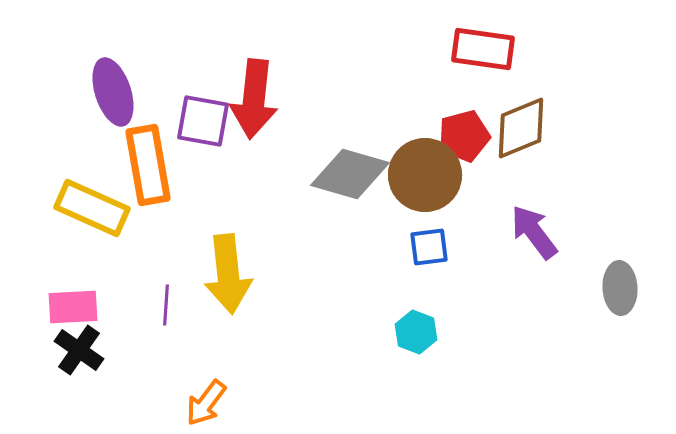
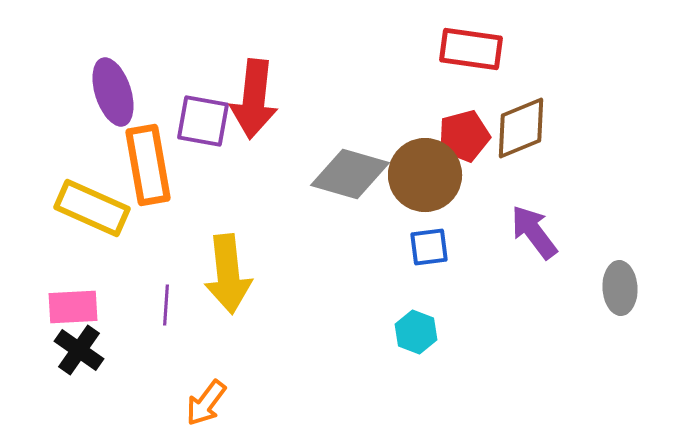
red rectangle: moved 12 px left
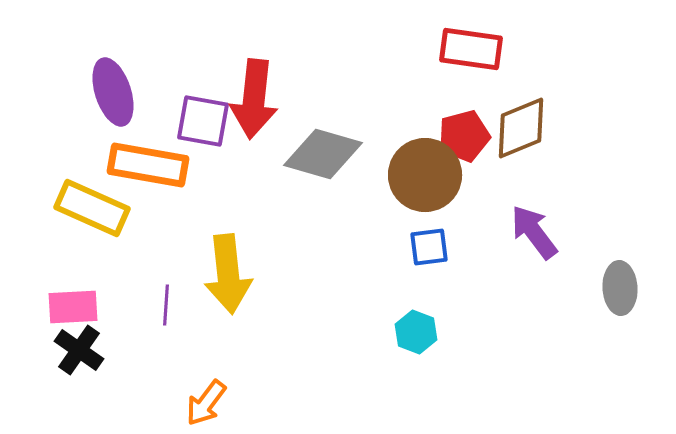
orange rectangle: rotated 70 degrees counterclockwise
gray diamond: moved 27 px left, 20 px up
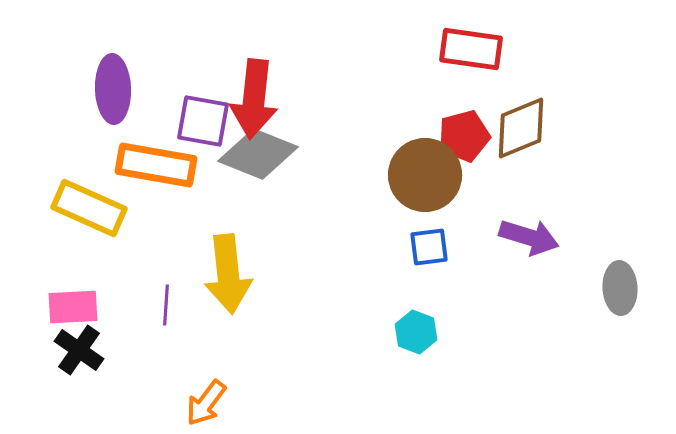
purple ellipse: moved 3 px up; rotated 16 degrees clockwise
gray diamond: moved 65 px left; rotated 6 degrees clockwise
orange rectangle: moved 8 px right
yellow rectangle: moved 3 px left
purple arrow: moved 5 px left, 5 px down; rotated 144 degrees clockwise
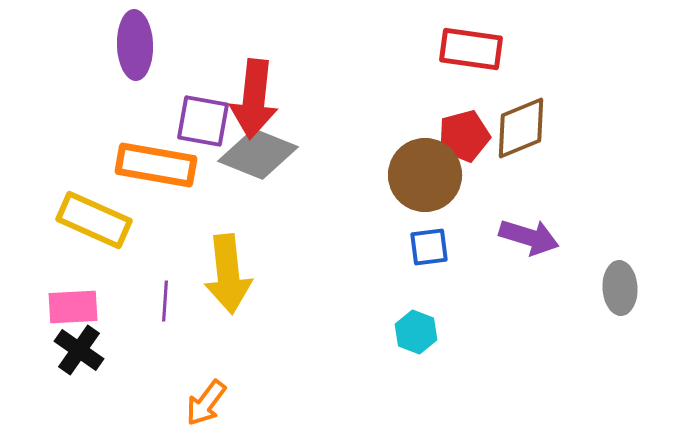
purple ellipse: moved 22 px right, 44 px up
yellow rectangle: moved 5 px right, 12 px down
purple line: moved 1 px left, 4 px up
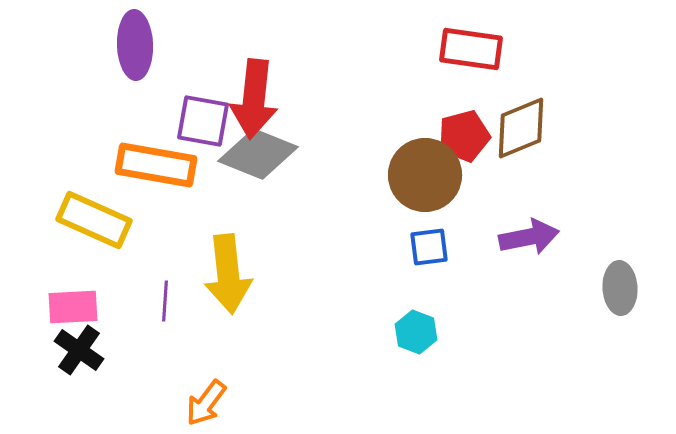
purple arrow: rotated 28 degrees counterclockwise
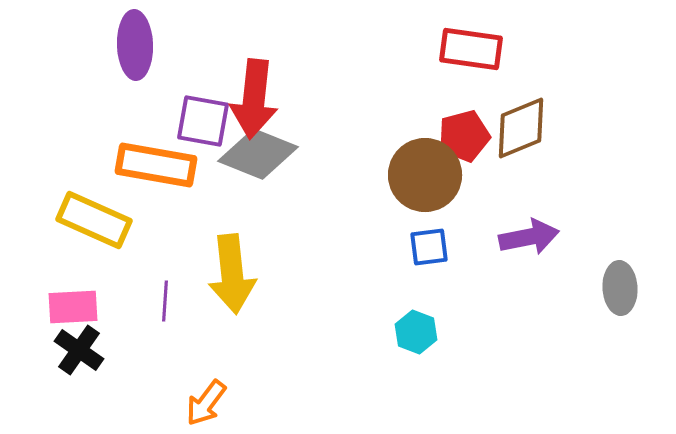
yellow arrow: moved 4 px right
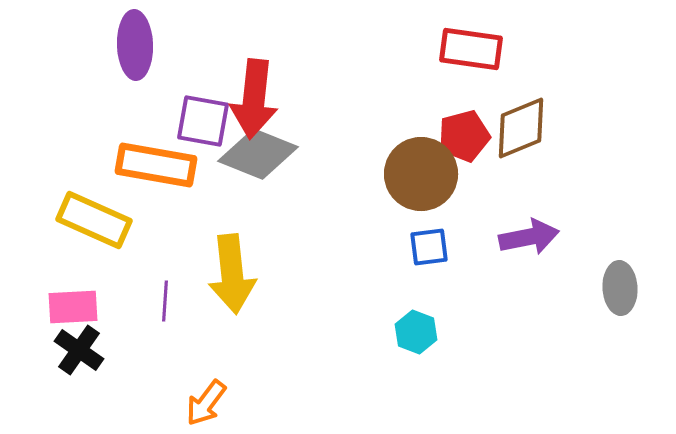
brown circle: moved 4 px left, 1 px up
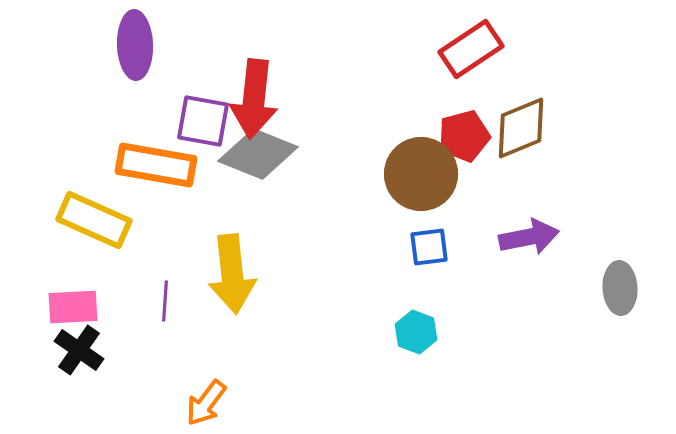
red rectangle: rotated 42 degrees counterclockwise
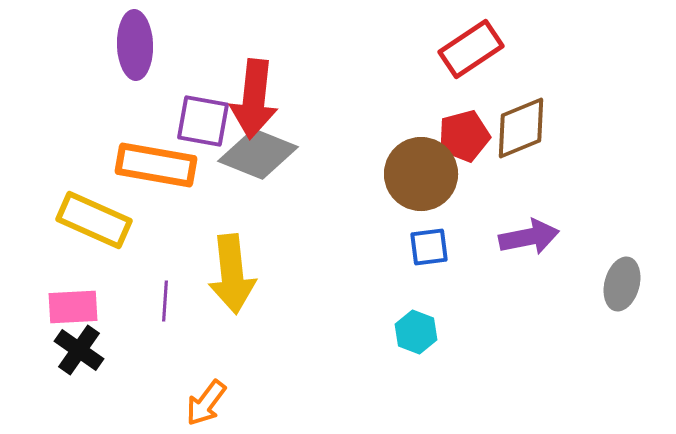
gray ellipse: moved 2 px right, 4 px up; rotated 18 degrees clockwise
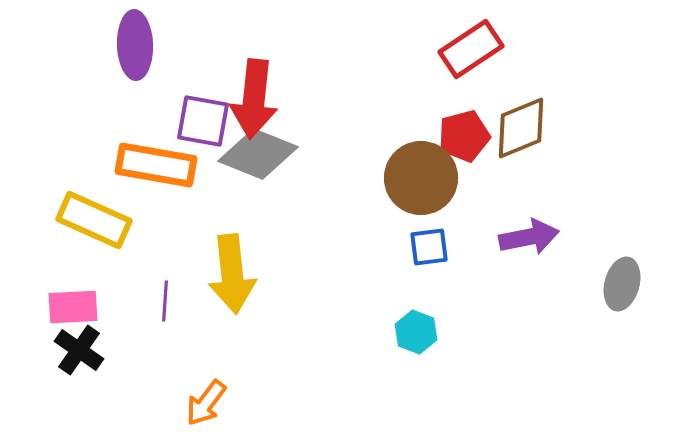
brown circle: moved 4 px down
